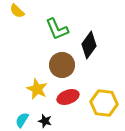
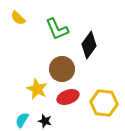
yellow semicircle: moved 1 px right, 7 px down
brown circle: moved 4 px down
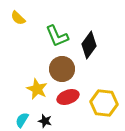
green L-shape: moved 7 px down
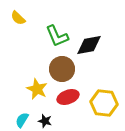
black diamond: rotated 44 degrees clockwise
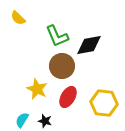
brown circle: moved 3 px up
red ellipse: rotated 40 degrees counterclockwise
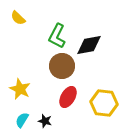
green L-shape: rotated 50 degrees clockwise
yellow star: moved 17 px left
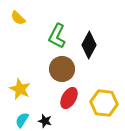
black diamond: rotated 52 degrees counterclockwise
brown circle: moved 3 px down
red ellipse: moved 1 px right, 1 px down
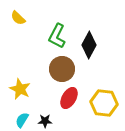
black star: rotated 16 degrees counterclockwise
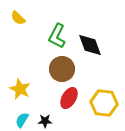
black diamond: moved 1 px right; rotated 48 degrees counterclockwise
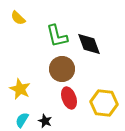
green L-shape: rotated 40 degrees counterclockwise
black diamond: moved 1 px left, 1 px up
red ellipse: rotated 50 degrees counterclockwise
black star: rotated 24 degrees clockwise
